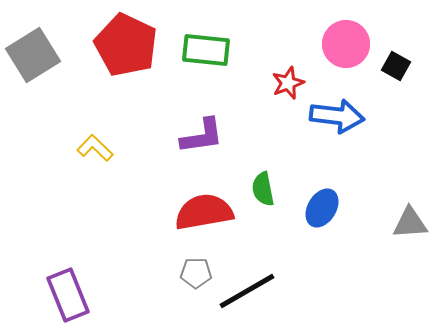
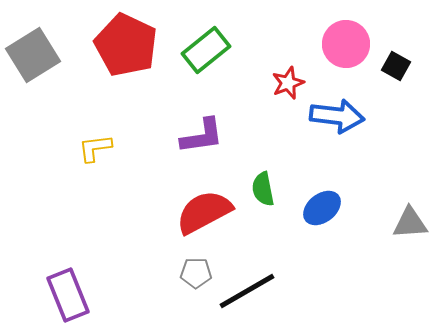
green rectangle: rotated 45 degrees counterclockwise
yellow L-shape: rotated 51 degrees counterclockwise
blue ellipse: rotated 21 degrees clockwise
red semicircle: rotated 18 degrees counterclockwise
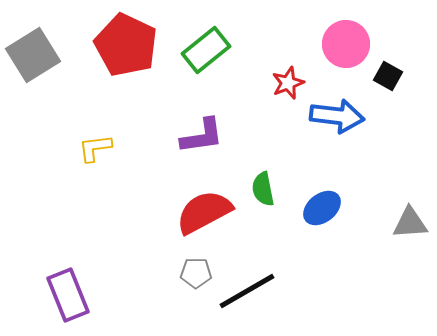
black square: moved 8 px left, 10 px down
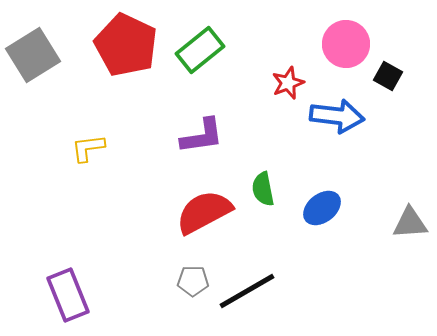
green rectangle: moved 6 px left
yellow L-shape: moved 7 px left
gray pentagon: moved 3 px left, 8 px down
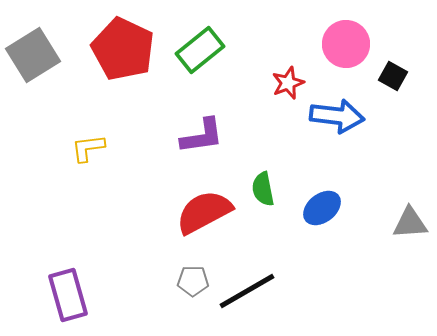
red pentagon: moved 3 px left, 4 px down
black square: moved 5 px right
purple rectangle: rotated 6 degrees clockwise
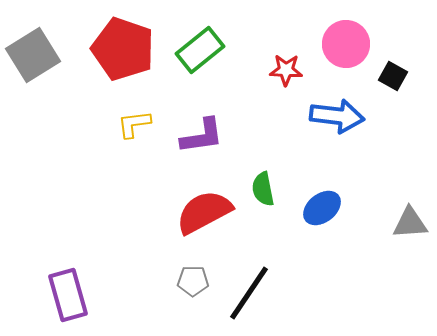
red pentagon: rotated 6 degrees counterclockwise
red star: moved 2 px left, 13 px up; rotated 24 degrees clockwise
yellow L-shape: moved 46 px right, 24 px up
black line: moved 2 px right, 2 px down; rotated 26 degrees counterclockwise
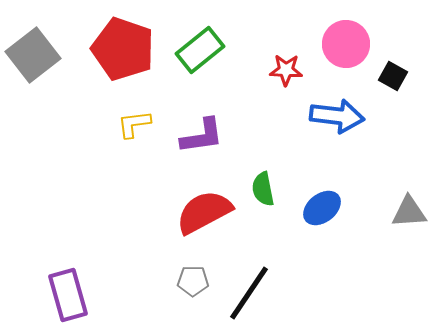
gray square: rotated 6 degrees counterclockwise
gray triangle: moved 1 px left, 11 px up
